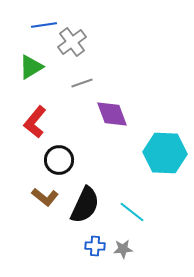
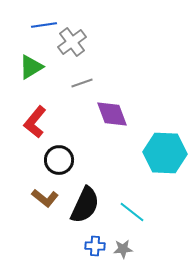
brown L-shape: moved 1 px down
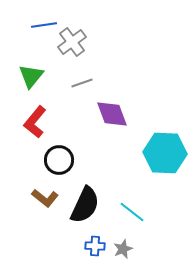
green triangle: moved 9 px down; rotated 20 degrees counterclockwise
gray star: rotated 18 degrees counterclockwise
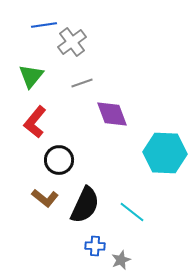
gray star: moved 2 px left, 11 px down
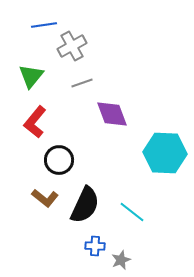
gray cross: moved 4 px down; rotated 8 degrees clockwise
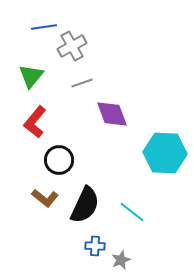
blue line: moved 2 px down
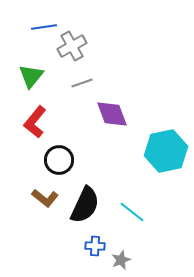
cyan hexagon: moved 1 px right, 2 px up; rotated 15 degrees counterclockwise
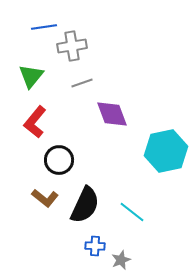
gray cross: rotated 20 degrees clockwise
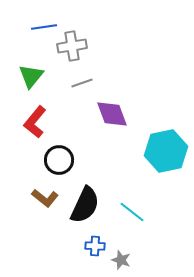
gray star: rotated 30 degrees counterclockwise
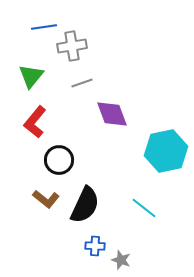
brown L-shape: moved 1 px right, 1 px down
cyan line: moved 12 px right, 4 px up
